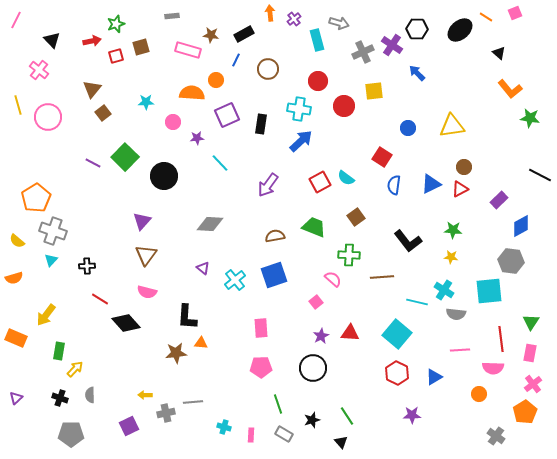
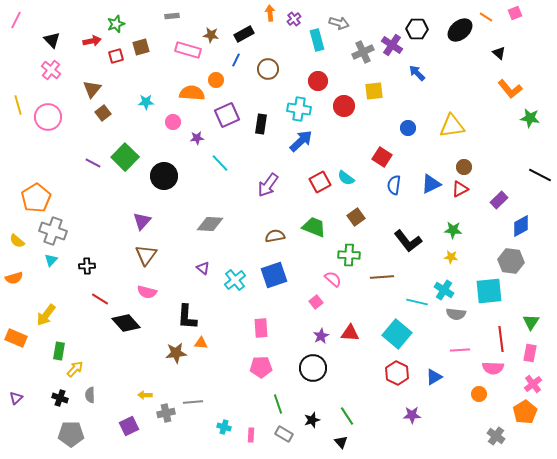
pink cross at (39, 70): moved 12 px right
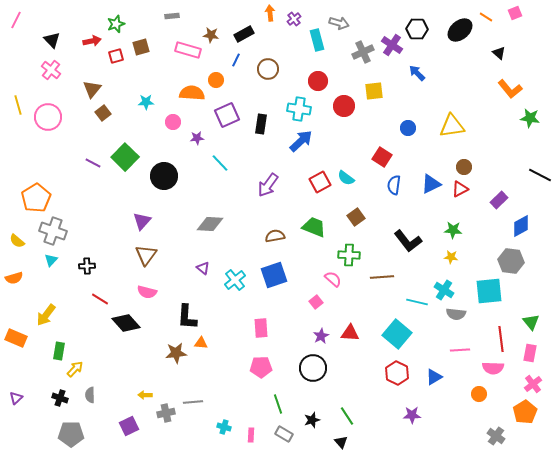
green triangle at (531, 322): rotated 12 degrees counterclockwise
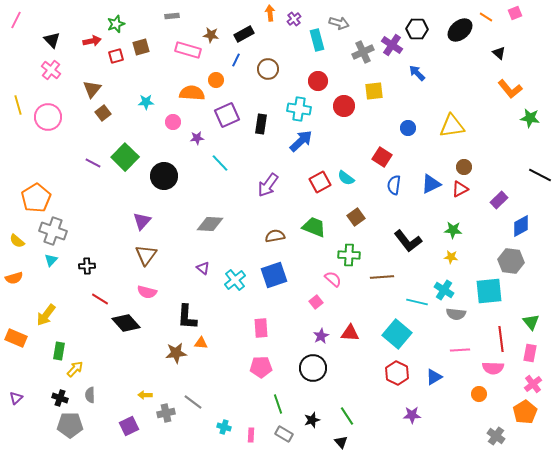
gray line at (193, 402): rotated 42 degrees clockwise
gray pentagon at (71, 434): moved 1 px left, 9 px up
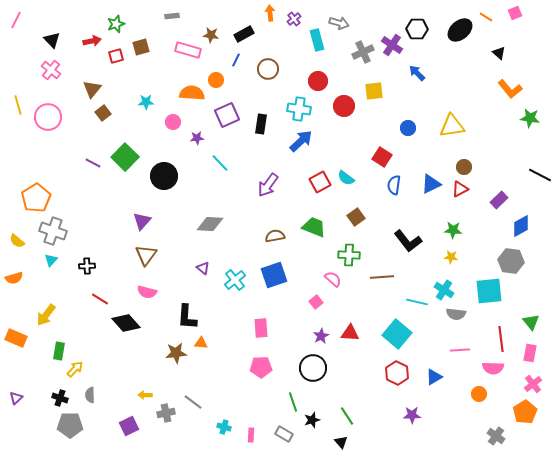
green line at (278, 404): moved 15 px right, 2 px up
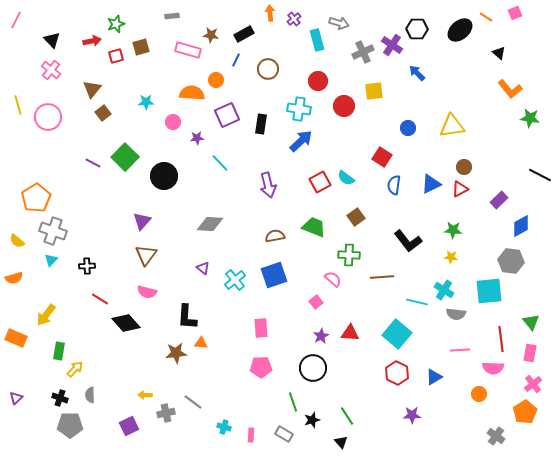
purple arrow at (268, 185): rotated 50 degrees counterclockwise
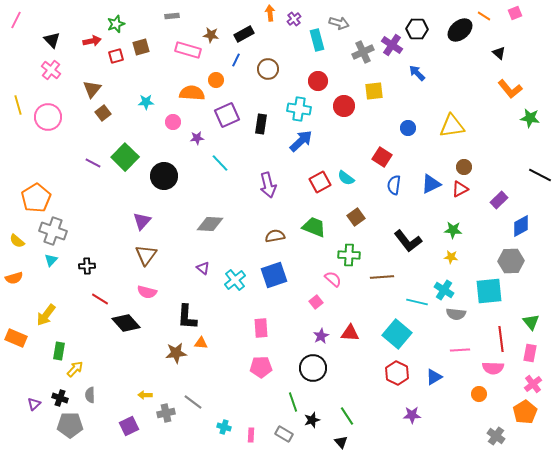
orange line at (486, 17): moved 2 px left, 1 px up
gray hexagon at (511, 261): rotated 10 degrees counterclockwise
purple triangle at (16, 398): moved 18 px right, 6 px down
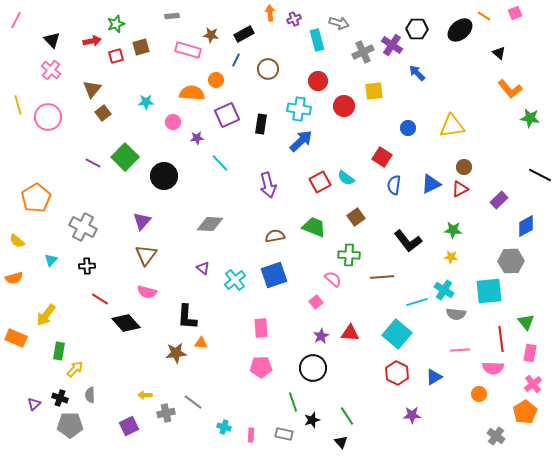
purple cross at (294, 19): rotated 16 degrees clockwise
blue diamond at (521, 226): moved 5 px right
gray cross at (53, 231): moved 30 px right, 4 px up; rotated 8 degrees clockwise
cyan line at (417, 302): rotated 30 degrees counterclockwise
green triangle at (531, 322): moved 5 px left
gray rectangle at (284, 434): rotated 18 degrees counterclockwise
